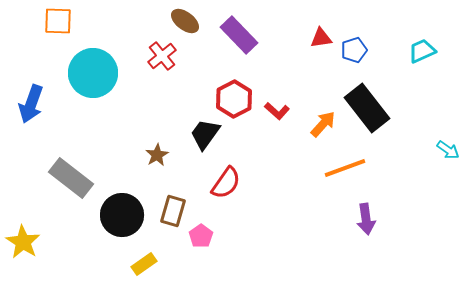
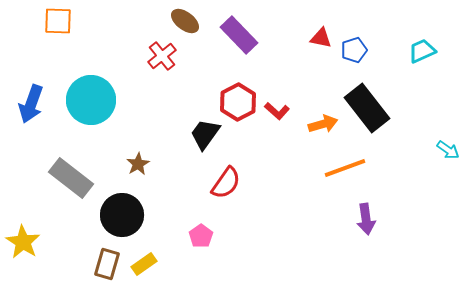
red triangle: rotated 20 degrees clockwise
cyan circle: moved 2 px left, 27 px down
red hexagon: moved 4 px right, 3 px down
orange arrow: rotated 32 degrees clockwise
brown star: moved 19 px left, 9 px down
brown rectangle: moved 66 px left, 53 px down
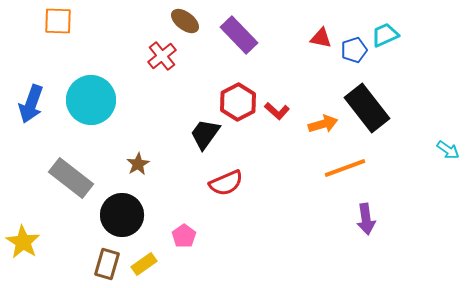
cyan trapezoid: moved 37 px left, 16 px up
red semicircle: rotated 32 degrees clockwise
pink pentagon: moved 17 px left
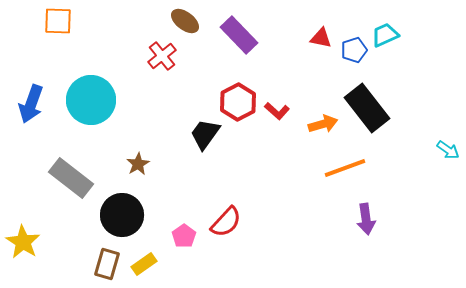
red semicircle: moved 39 px down; rotated 24 degrees counterclockwise
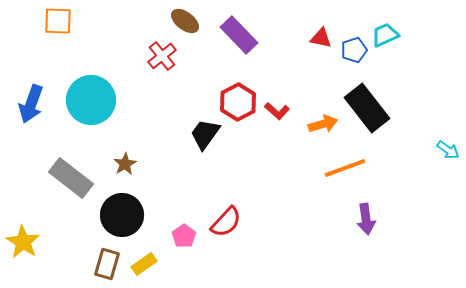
brown star: moved 13 px left
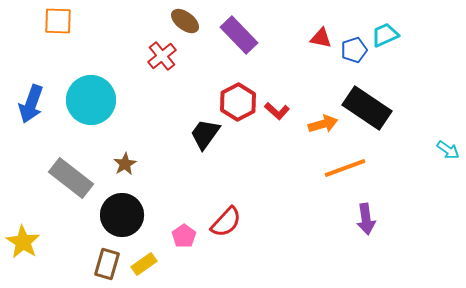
black rectangle: rotated 18 degrees counterclockwise
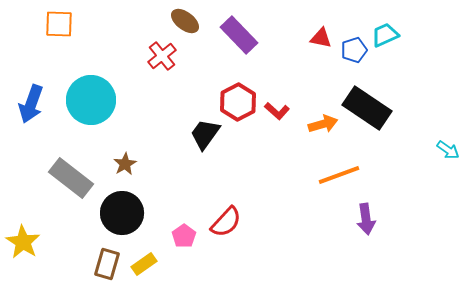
orange square: moved 1 px right, 3 px down
orange line: moved 6 px left, 7 px down
black circle: moved 2 px up
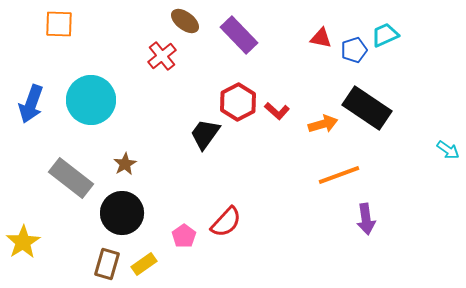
yellow star: rotated 8 degrees clockwise
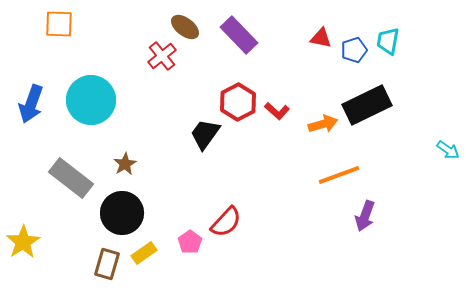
brown ellipse: moved 6 px down
cyan trapezoid: moved 3 px right, 6 px down; rotated 56 degrees counterclockwise
black rectangle: moved 3 px up; rotated 60 degrees counterclockwise
purple arrow: moved 1 px left, 3 px up; rotated 28 degrees clockwise
pink pentagon: moved 6 px right, 6 px down
yellow rectangle: moved 11 px up
